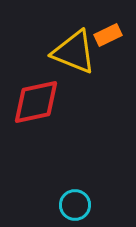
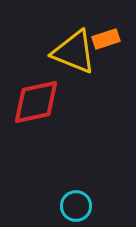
orange rectangle: moved 2 px left, 4 px down; rotated 8 degrees clockwise
cyan circle: moved 1 px right, 1 px down
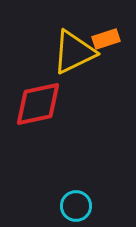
yellow triangle: rotated 48 degrees counterclockwise
red diamond: moved 2 px right, 2 px down
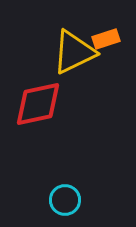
cyan circle: moved 11 px left, 6 px up
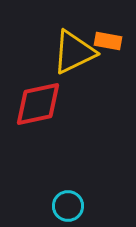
orange rectangle: moved 2 px right, 2 px down; rotated 28 degrees clockwise
cyan circle: moved 3 px right, 6 px down
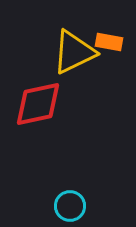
orange rectangle: moved 1 px right, 1 px down
cyan circle: moved 2 px right
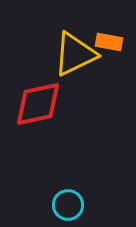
yellow triangle: moved 1 px right, 2 px down
cyan circle: moved 2 px left, 1 px up
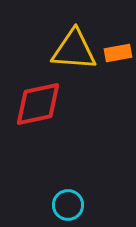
orange rectangle: moved 9 px right, 11 px down; rotated 20 degrees counterclockwise
yellow triangle: moved 1 px left, 4 px up; rotated 30 degrees clockwise
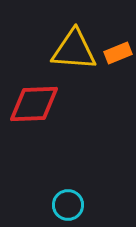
orange rectangle: rotated 12 degrees counterclockwise
red diamond: moved 4 px left; rotated 10 degrees clockwise
